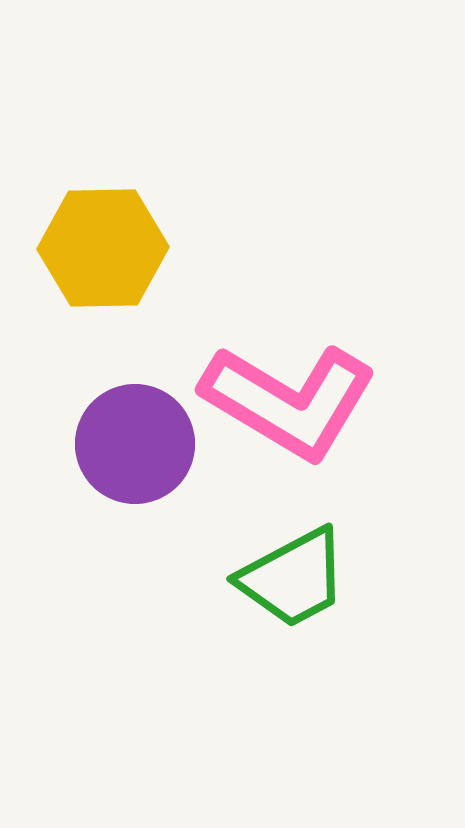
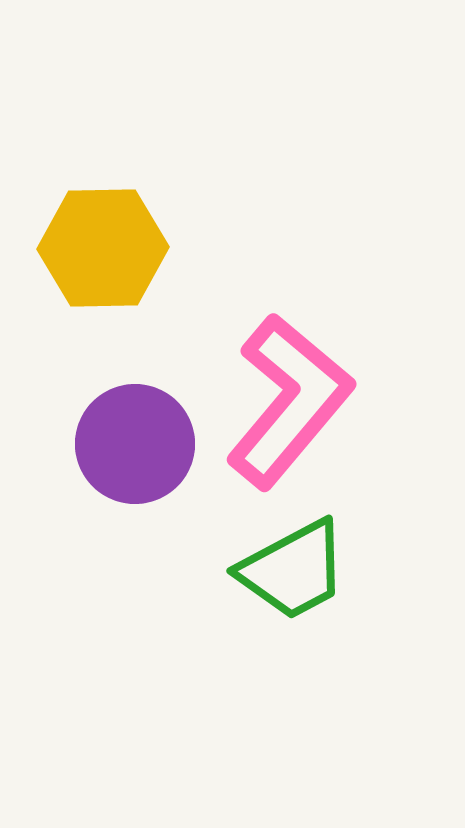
pink L-shape: rotated 81 degrees counterclockwise
green trapezoid: moved 8 px up
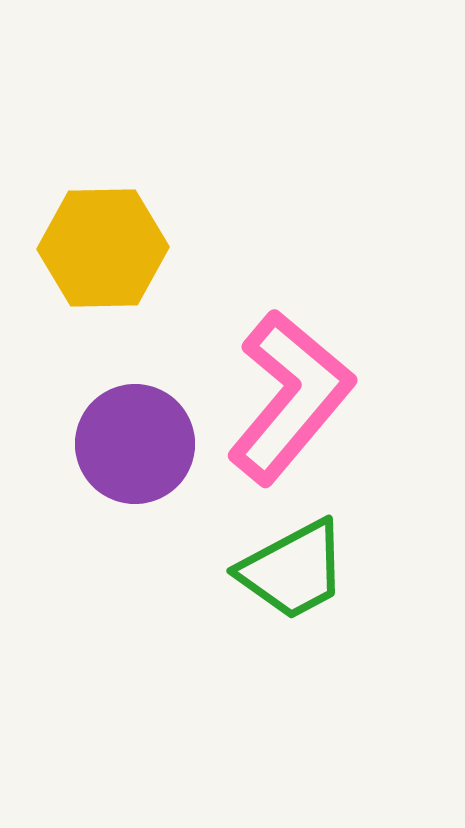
pink L-shape: moved 1 px right, 4 px up
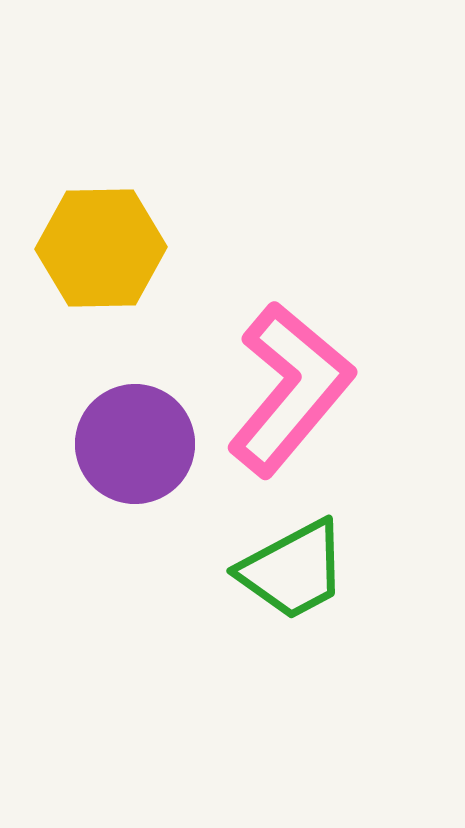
yellow hexagon: moved 2 px left
pink L-shape: moved 8 px up
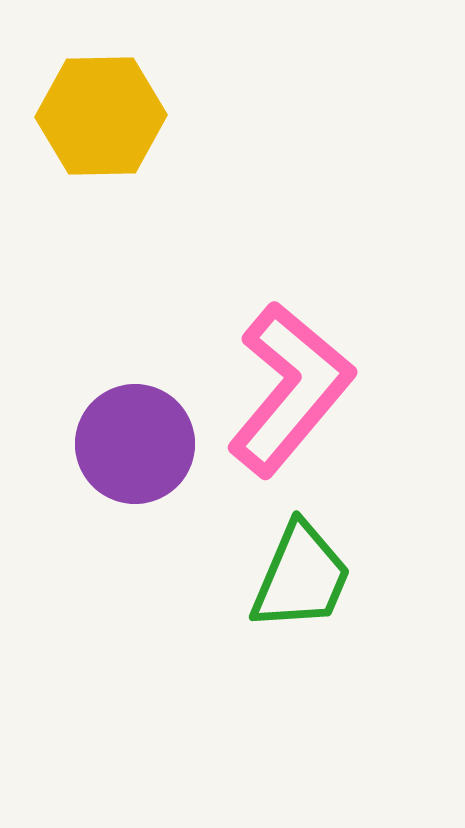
yellow hexagon: moved 132 px up
green trapezoid: moved 8 px right, 7 px down; rotated 39 degrees counterclockwise
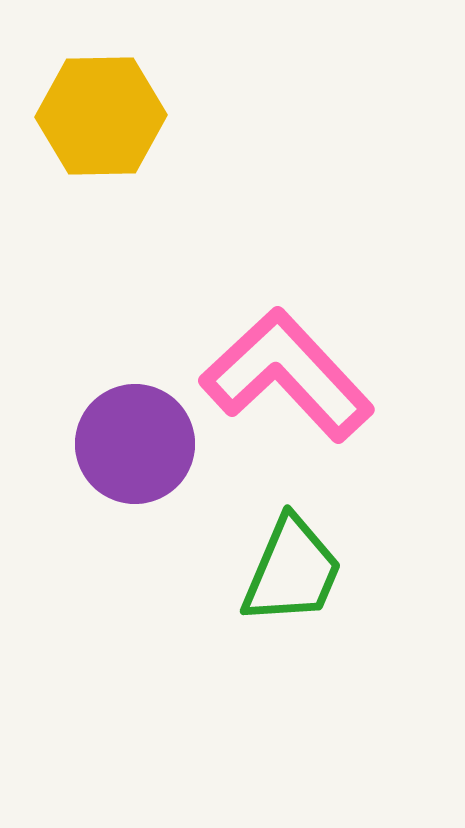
pink L-shape: moved 3 px left, 14 px up; rotated 83 degrees counterclockwise
green trapezoid: moved 9 px left, 6 px up
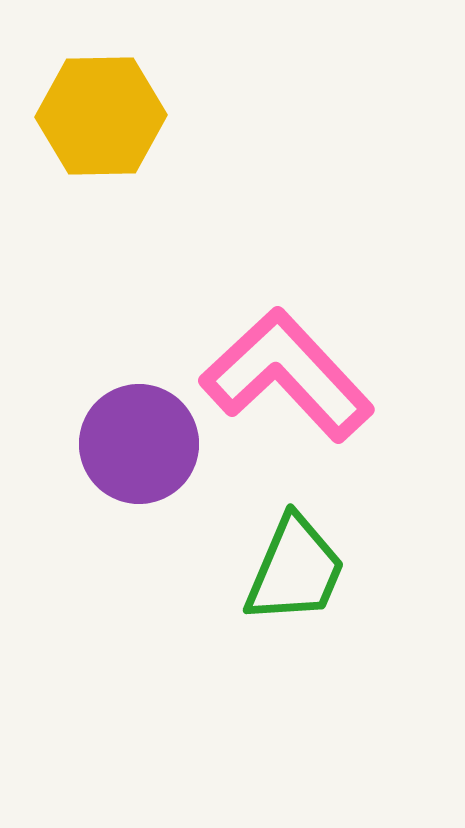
purple circle: moved 4 px right
green trapezoid: moved 3 px right, 1 px up
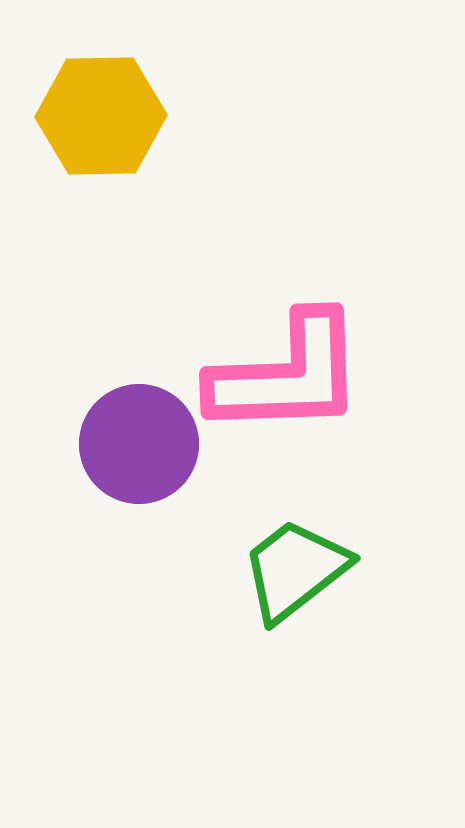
pink L-shape: rotated 131 degrees clockwise
green trapezoid: rotated 151 degrees counterclockwise
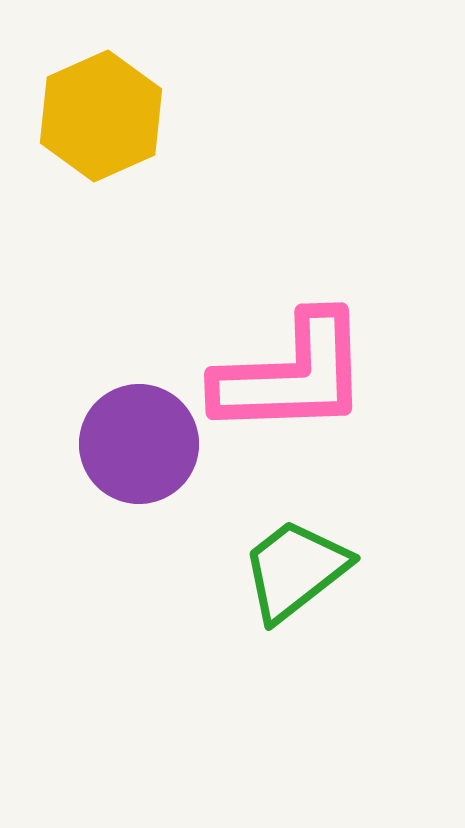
yellow hexagon: rotated 23 degrees counterclockwise
pink L-shape: moved 5 px right
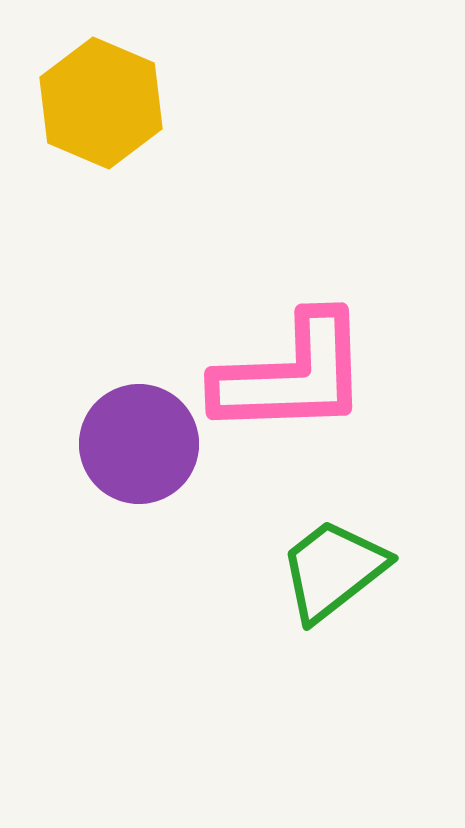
yellow hexagon: moved 13 px up; rotated 13 degrees counterclockwise
green trapezoid: moved 38 px right
